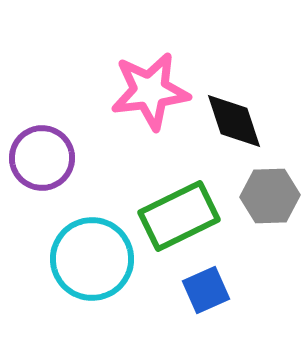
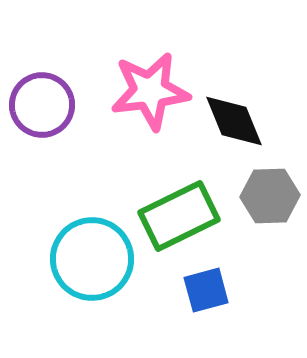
black diamond: rotated 4 degrees counterclockwise
purple circle: moved 53 px up
blue square: rotated 9 degrees clockwise
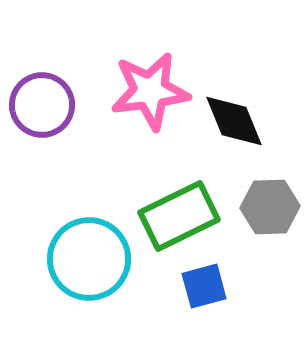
gray hexagon: moved 11 px down
cyan circle: moved 3 px left
blue square: moved 2 px left, 4 px up
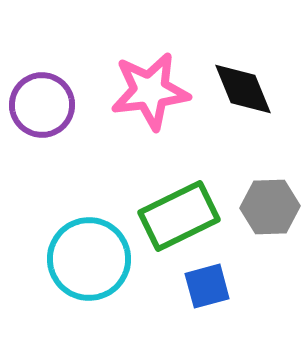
black diamond: moved 9 px right, 32 px up
blue square: moved 3 px right
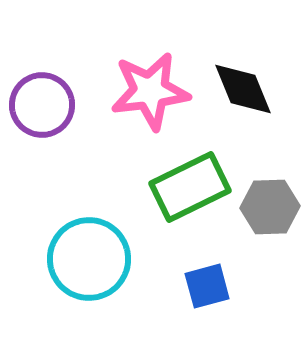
green rectangle: moved 11 px right, 29 px up
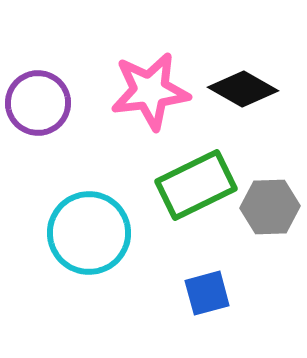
black diamond: rotated 38 degrees counterclockwise
purple circle: moved 4 px left, 2 px up
green rectangle: moved 6 px right, 2 px up
cyan circle: moved 26 px up
blue square: moved 7 px down
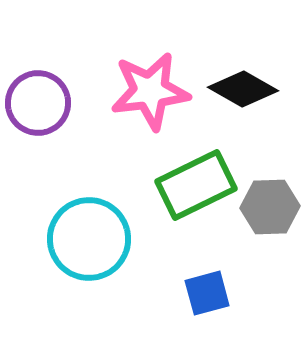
cyan circle: moved 6 px down
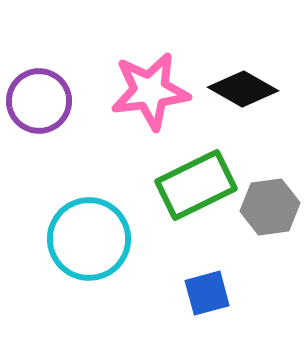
purple circle: moved 1 px right, 2 px up
gray hexagon: rotated 6 degrees counterclockwise
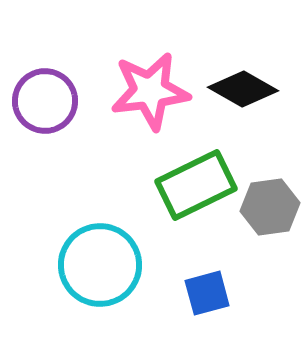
purple circle: moved 6 px right
cyan circle: moved 11 px right, 26 px down
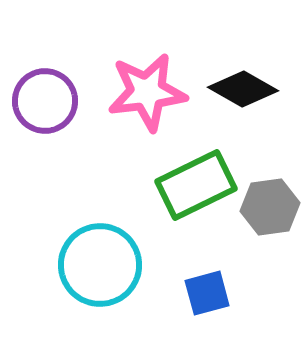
pink star: moved 3 px left, 1 px down
